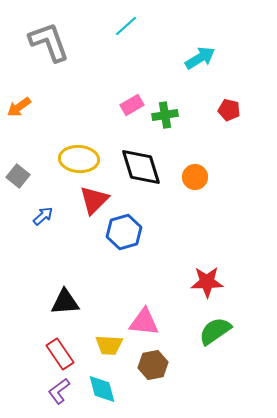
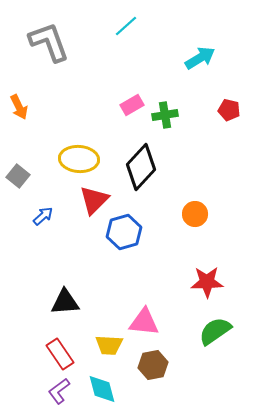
orange arrow: rotated 80 degrees counterclockwise
black diamond: rotated 60 degrees clockwise
orange circle: moved 37 px down
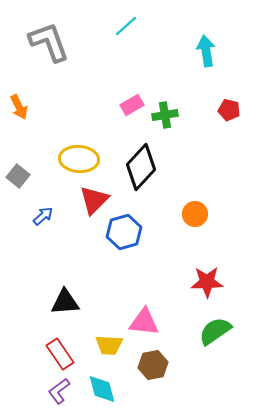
cyan arrow: moved 6 px right, 7 px up; rotated 68 degrees counterclockwise
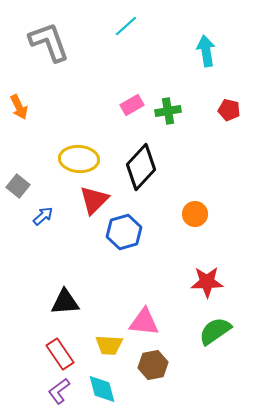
green cross: moved 3 px right, 4 px up
gray square: moved 10 px down
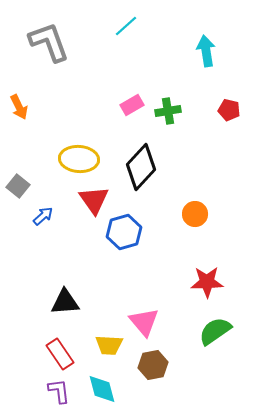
red triangle: rotated 20 degrees counterclockwise
pink triangle: rotated 44 degrees clockwise
purple L-shape: rotated 120 degrees clockwise
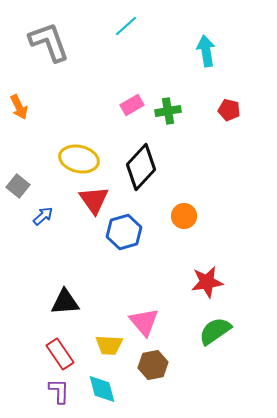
yellow ellipse: rotated 9 degrees clockwise
orange circle: moved 11 px left, 2 px down
red star: rotated 8 degrees counterclockwise
purple L-shape: rotated 8 degrees clockwise
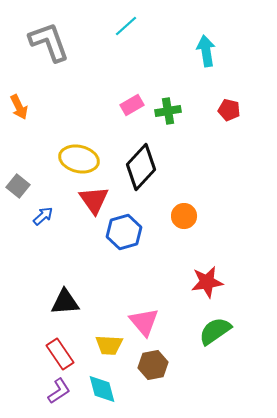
purple L-shape: rotated 56 degrees clockwise
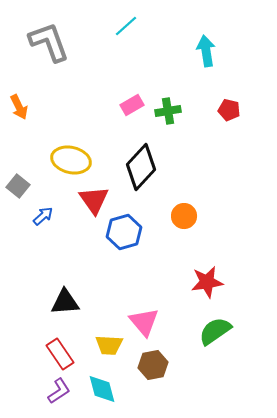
yellow ellipse: moved 8 px left, 1 px down
